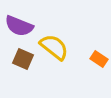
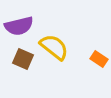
purple semicircle: rotated 36 degrees counterclockwise
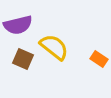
purple semicircle: moved 1 px left, 1 px up
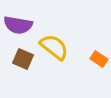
purple semicircle: rotated 24 degrees clockwise
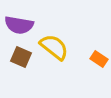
purple semicircle: moved 1 px right
brown square: moved 2 px left, 2 px up
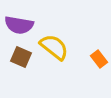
orange rectangle: rotated 18 degrees clockwise
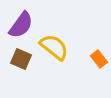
purple semicircle: moved 2 px right; rotated 64 degrees counterclockwise
brown square: moved 2 px down
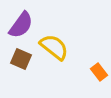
orange rectangle: moved 13 px down
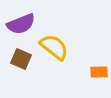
purple semicircle: moved 1 px up; rotated 32 degrees clockwise
orange rectangle: rotated 54 degrees counterclockwise
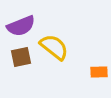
purple semicircle: moved 2 px down
brown square: moved 2 px up; rotated 35 degrees counterclockwise
